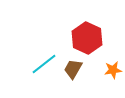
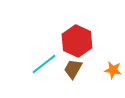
red hexagon: moved 10 px left, 3 px down
orange star: rotated 18 degrees clockwise
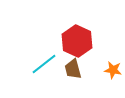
brown trapezoid: rotated 45 degrees counterclockwise
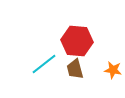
red hexagon: rotated 20 degrees counterclockwise
brown trapezoid: moved 2 px right
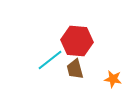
cyan line: moved 6 px right, 4 px up
orange star: moved 9 px down
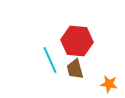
cyan line: rotated 76 degrees counterclockwise
orange star: moved 4 px left, 5 px down
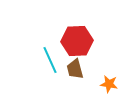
red hexagon: rotated 8 degrees counterclockwise
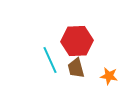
brown trapezoid: moved 1 px right, 1 px up
orange star: moved 8 px up
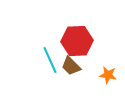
brown trapezoid: moved 5 px left, 2 px up; rotated 30 degrees counterclockwise
orange star: moved 1 px left, 1 px up
